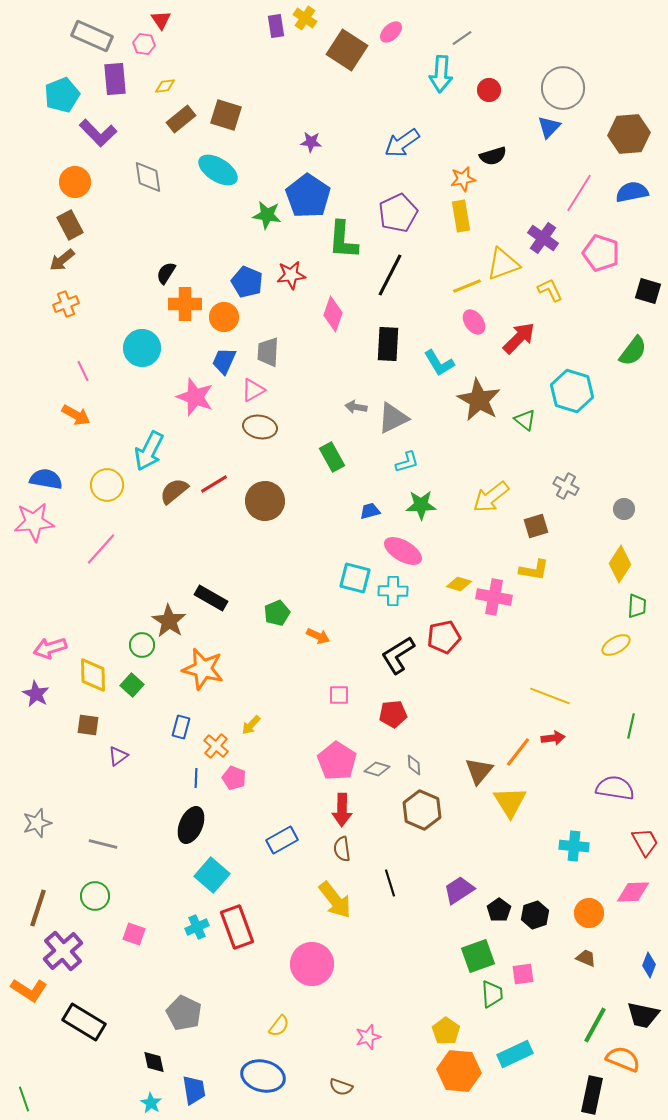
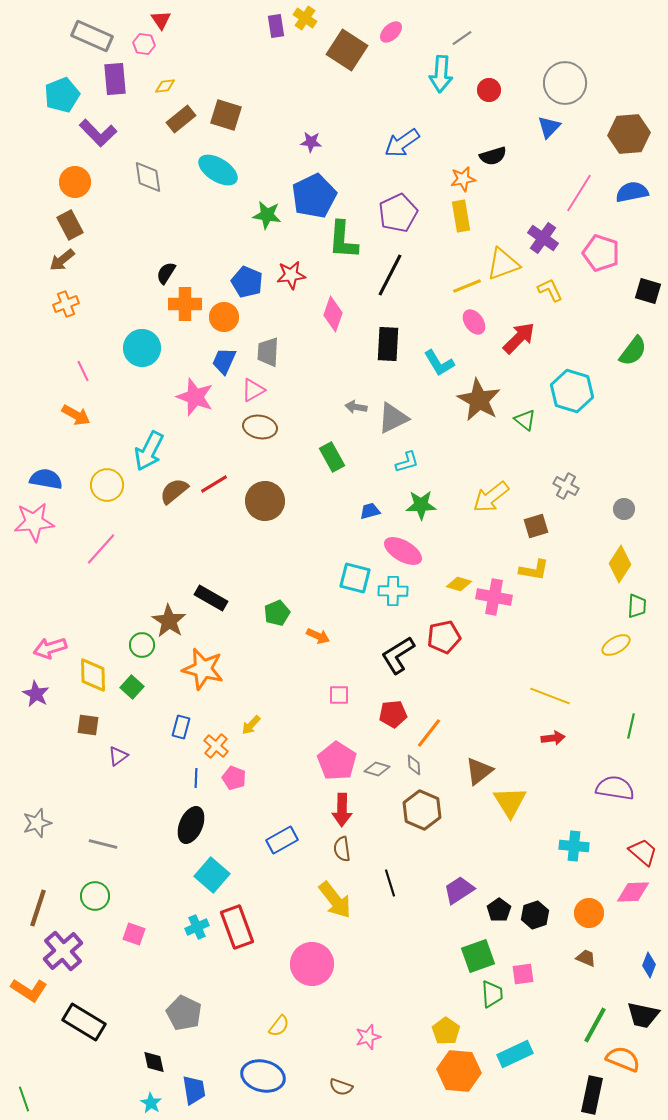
gray circle at (563, 88): moved 2 px right, 5 px up
blue pentagon at (308, 196): moved 6 px right; rotated 12 degrees clockwise
green square at (132, 685): moved 2 px down
orange line at (518, 752): moved 89 px left, 19 px up
brown triangle at (479, 771): rotated 12 degrees clockwise
red trapezoid at (645, 842): moved 2 px left, 10 px down; rotated 20 degrees counterclockwise
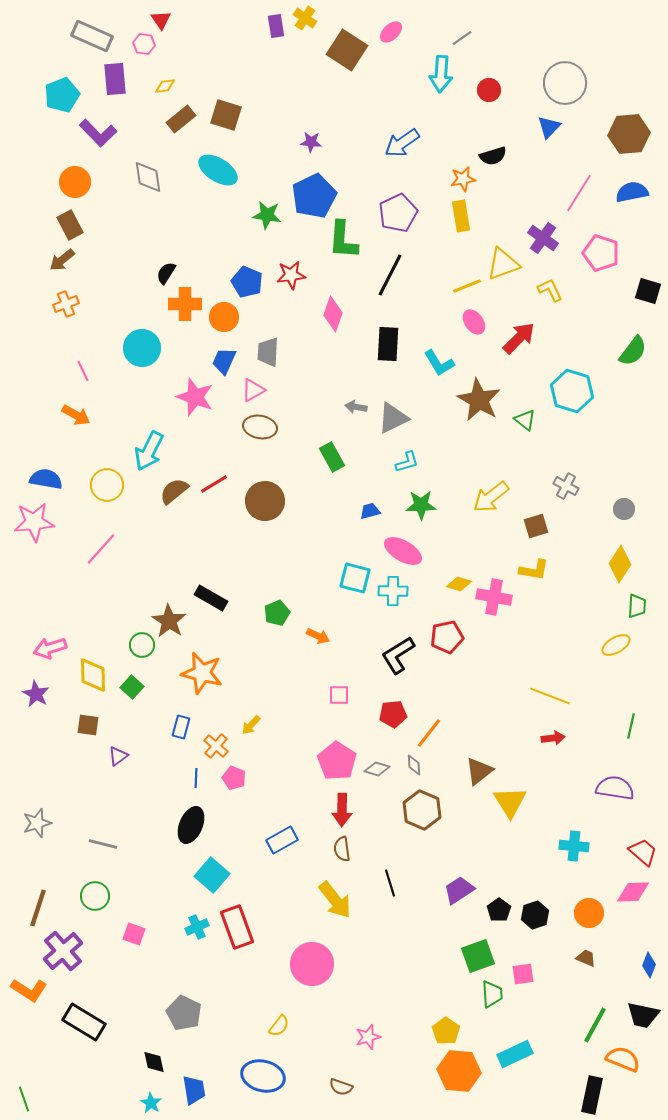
red pentagon at (444, 637): moved 3 px right
orange star at (203, 669): moved 1 px left, 4 px down
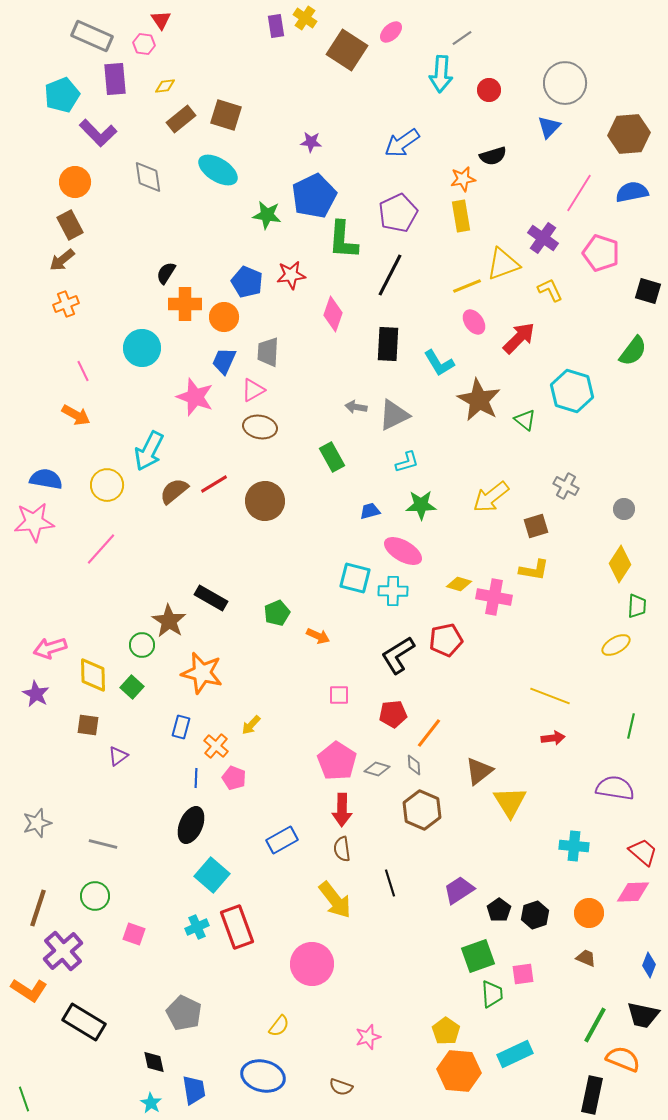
gray triangle at (393, 418): moved 1 px right, 3 px up
red pentagon at (447, 637): moved 1 px left, 3 px down
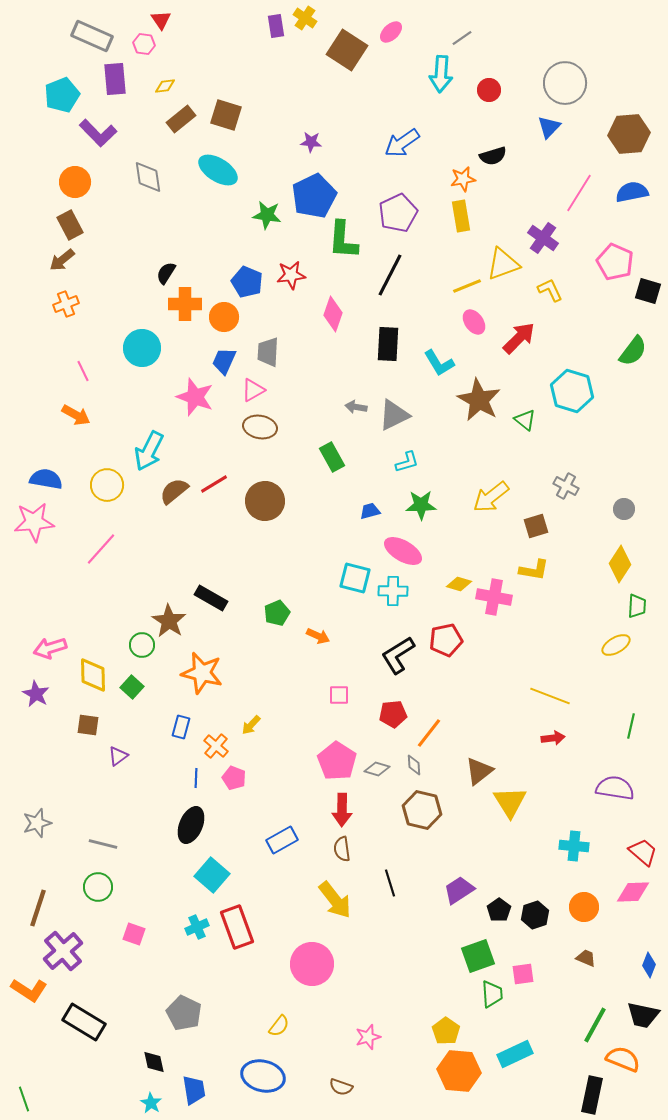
pink pentagon at (601, 253): moved 14 px right, 9 px down; rotated 6 degrees clockwise
brown hexagon at (422, 810): rotated 9 degrees counterclockwise
green circle at (95, 896): moved 3 px right, 9 px up
orange circle at (589, 913): moved 5 px left, 6 px up
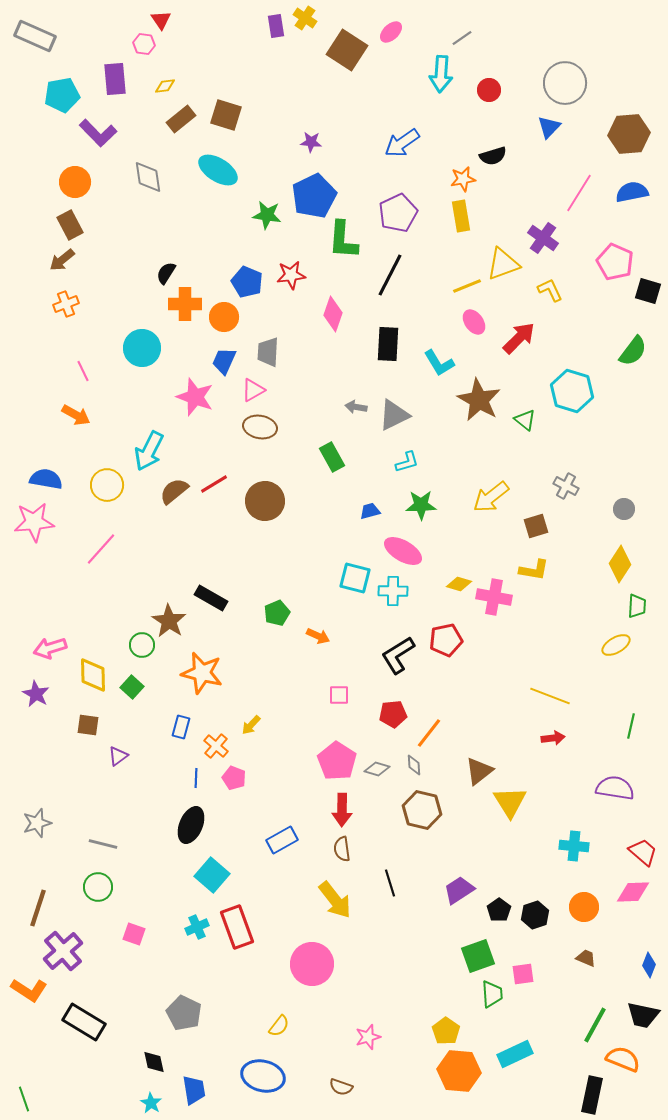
gray rectangle at (92, 36): moved 57 px left
cyan pentagon at (62, 95): rotated 12 degrees clockwise
